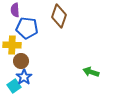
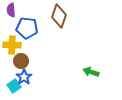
purple semicircle: moved 4 px left
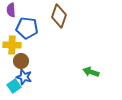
blue star: rotated 21 degrees counterclockwise
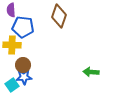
blue pentagon: moved 4 px left, 1 px up
brown circle: moved 2 px right, 4 px down
green arrow: rotated 14 degrees counterclockwise
blue star: rotated 21 degrees counterclockwise
cyan square: moved 2 px left, 1 px up
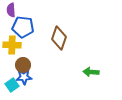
brown diamond: moved 22 px down
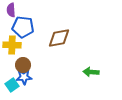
brown diamond: rotated 60 degrees clockwise
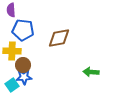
blue pentagon: moved 3 px down
yellow cross: moved 6 px down
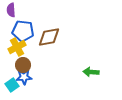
blue pentagon: moved 1 px down
brown diamond: moved 10 px left, 1 px up
yellow cross: moved 5 px right, 4 px up; rotated 30 degrees counterclockwise
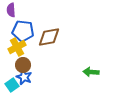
blue star: rotated 28 degrees clockwise
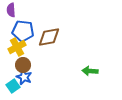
green arrow: moved 1 px left, 1 px up
cyan square: moved 1 px right, 1 px down
